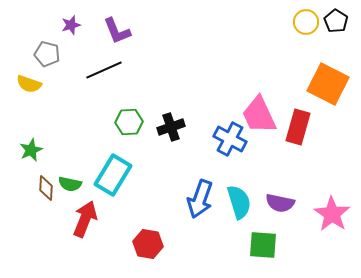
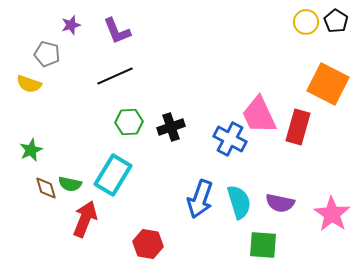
black line: moved 11 px right, 6 px down
brown diamond: rotated 20 degrees counterclockwise
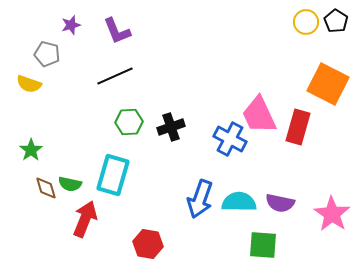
green star: rotated 10 degrees counterclockwise
cyan rectangle: rotated 15 degrees counterclockwise
cyan semicircle: rotated 72 degrees counterclockwise
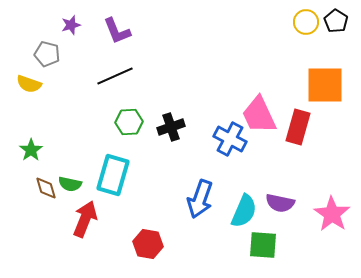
orange square: moved 3 px left, 1 px down; rotated 27 degrees counterclockwise
cyan semicircle: moved 5 px right, 9 px down; rotated 112 degrees clockwise
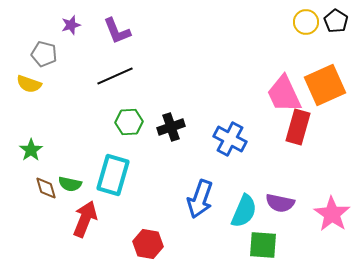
gray pentagon: moved 3 px left
orange square: rotated 24 degrees counterclockwise
pink trapezoid: moved 25 px right, 21 px up
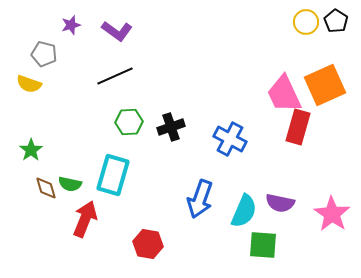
purple L-shape: rotated 32 degrees counterclockwise
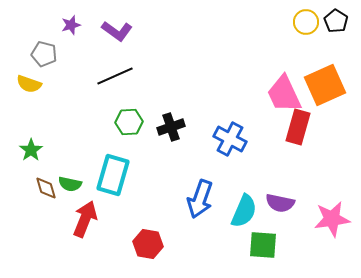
pink star: moved 5 px down; rotated 30 degrees clockwise
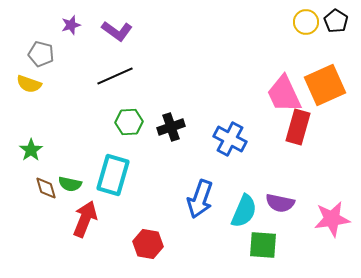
gray pentagon: moved 3 px left
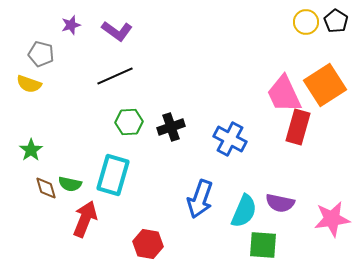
orange square: rotated 9 degrees counterclockwise
